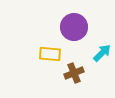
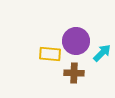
purple circle: moved 2 px right, 14 px down
brown cross: rotated 24 degrees clockwise
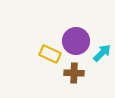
yellow rectangle: rotated 20 degrees clockwise
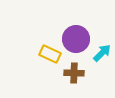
purple circle: moved 2 px up
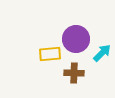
yellow rectangle: rotated 30 degrees counterclockwise
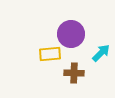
purple circle: moved 5 px left, 5 px up
cyan arrow: moved 1 px left
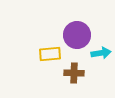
purple circle: moved 6 px right, 1 px down
cyan arrow: rotated 36 degrees clockwise
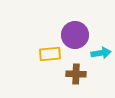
purple circle: moved 2 px left
brown cross: moved 2 px right, 1 px down
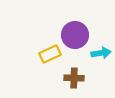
yellow rectangle: rotated 20 degrees counterclockwise
brown cross: moved 2 px left, 4 px down
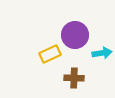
cyan arrow: moved 1 px right
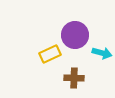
cyan arrow: rotated 24 degrees clockwise
